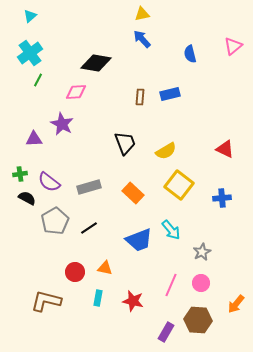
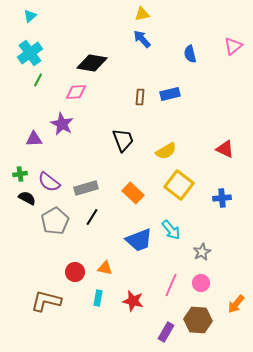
black diamond: moved 4 px left
black trapezoid: moved 2 px left, 3 px up
gray rectangle: moved 3 px left, 1 px down
black line: moved 3 px right, 11 px up; rotated 24 degrees counterclockwise
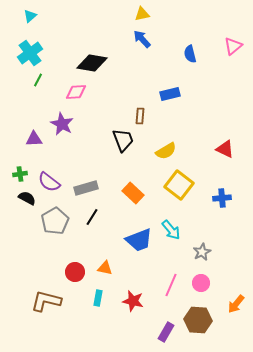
brown rectangle: moved 19 px down
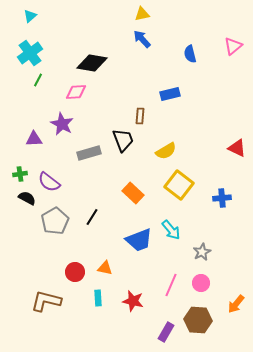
red triangle: moved 12 px right, 1 px up
gray rectangle: moved 3 px right, 35 px up
cyan rectangle: rotated 14 degrees counterclockwise
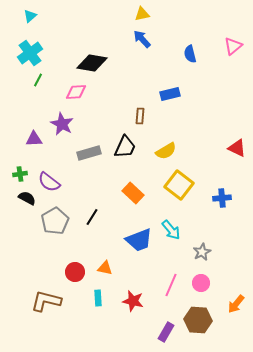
black trapezoid: moved 2 px right, 7 px down; rotated 45 degrees clockwise
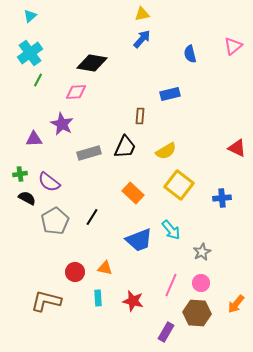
blue arrow: rotated 84 degrees clockwise
brown hexagon: moved 1 px left, 7 px up
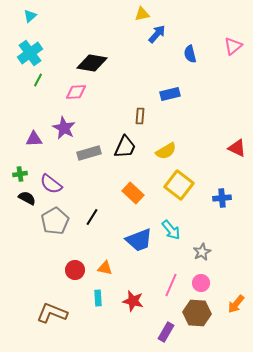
blue arrow: moved 15 px right, 5 px up
purple star: moved 2 px right, 4 px down
purple semicircle: moved 2 px right, 2 px down
red circle: moved 2 px up
brown L-shape: moved 6 px right, 12 px down; rotated 8 degrees clockwise
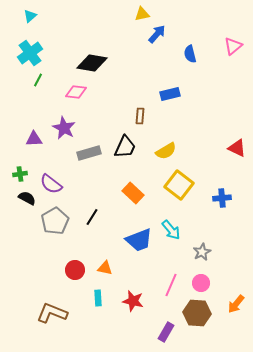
pink diamond: rotated 10 degrees clockwise
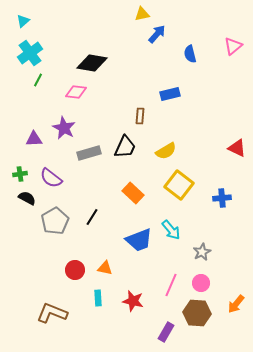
cyan triangle: moved 7 px left, 5 px down
purple semicircle: moved 6 px up
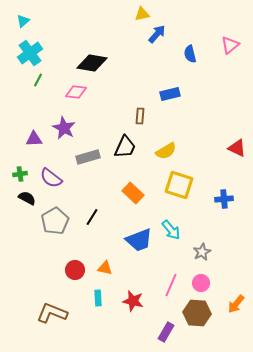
pink triangle: moved 3 px left, 1 px up
gray rectangle: moved 1 px left, 4 px down
yellow square: rotated 20 degrees counterclockwise
blue cross: moved 2 px right, 1 px down
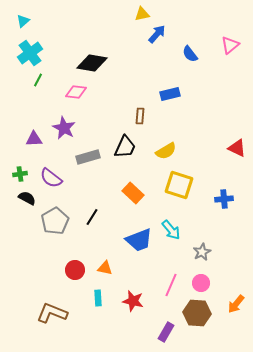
blue semicircle: rotated 24 degrees counterclockwise
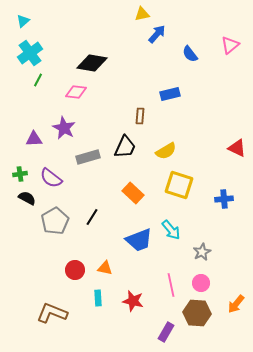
pink line: rotated 35 degrees counterclockwise
